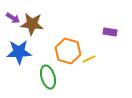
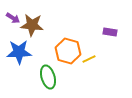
brown star: moved 1 px down
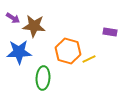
brown star: moved 2 px right, 1 px down
green ellipse: moved 5 px left, 1 px down; rotated 20 degrees clockwise
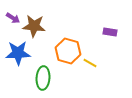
blue star: moved 1 px left, 1 px down
yellow line: moved 1 px right, 4 px down; rotated 56 degrees clockwise
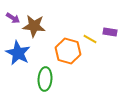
blue star: rotated 30 degrees clockwise
yellow line: moved 24 px up
green ellipse: moved 2 px right, 1 px down
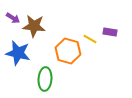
blue star: rotated 15 degrees counterclockwise
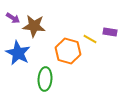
blue star: rotated 15 degrees clockwise
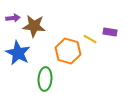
purple arrow: rotated 40 degrees counterclockwise
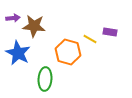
orange hexagon: moved 1 px down
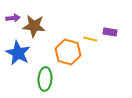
yellow line: rotated 16 degrees counterclockwise
